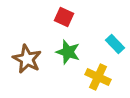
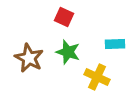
cyan rectangle: rotated 48 degrees counterclockwise
brown star: moved 2 px right, 1 px up
yellow cross: moved 1 px left
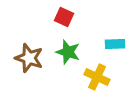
brown star: rotated 8 degrees counterclockwise
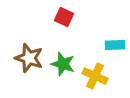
cyan rectangle: moved 1 px down
green star: moved 5 px left, 12 px down
yellow cross: moved 2 px left, 1 px up
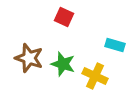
cyan rectangle: rotated 18 degrees clockwise
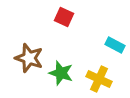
cyan rectangle: rotated 12 degrees clockwise
green star: moved 2 px left, 9 px down
yellow cross: moved 4 px right, 3 px down
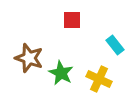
red square: moved 8 px right, 3 px down; rotated 24 degrees counterclockwise
cyan rectangle: rotated 24 degrees clockwise
green star: rotated 10 degrees clockwise
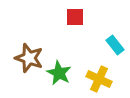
red square: moved 3 px right, 3 px up
green star: moved 2 px left
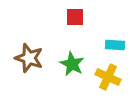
cyan rectangle: rotated 48 degrees counterclockwise
green star: moved 13 px right, 9 px up
yellow cross: moved 9 px right, 2 px up
